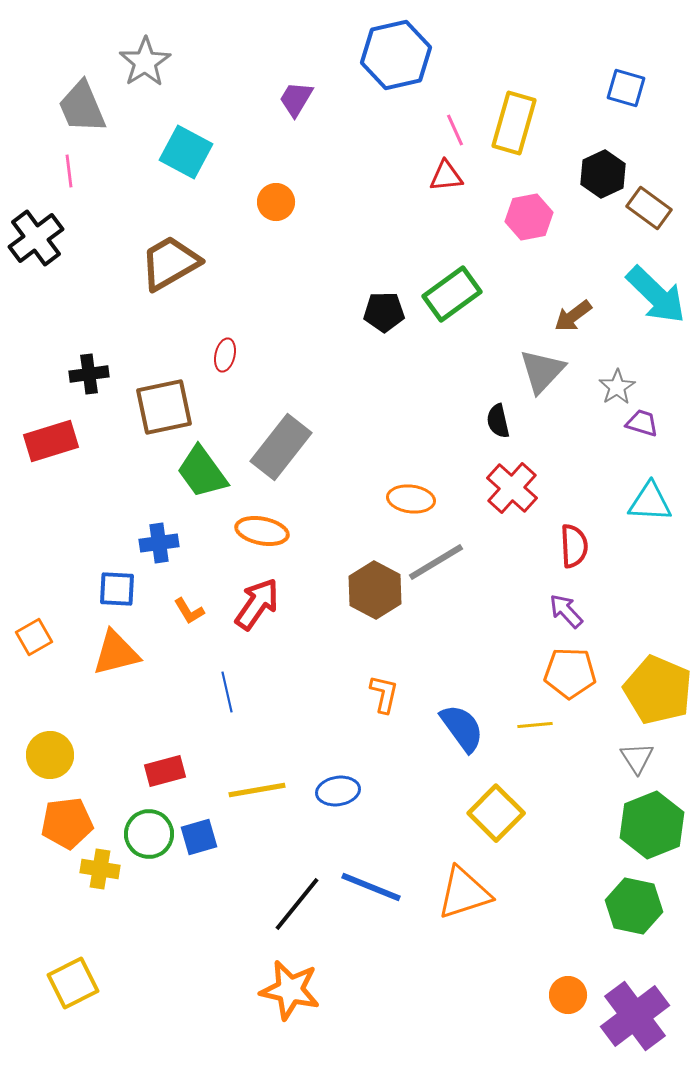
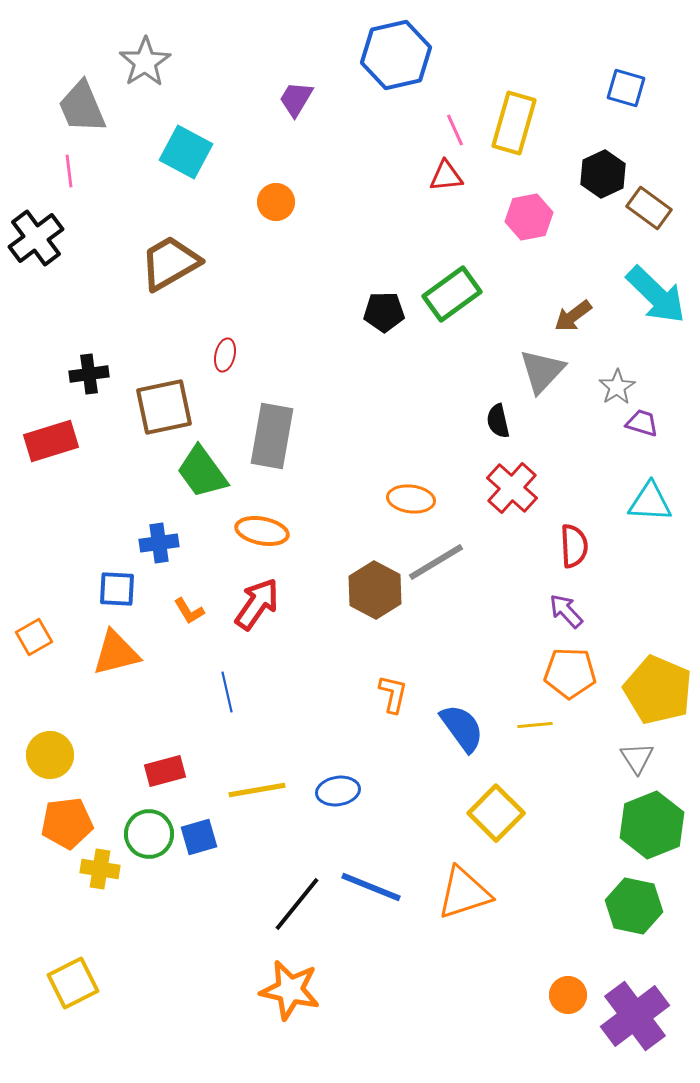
gray rectangle at (281, 447): moved 9 px left, 11 px up; rotated 28 degrees counterclockwise
orange L-shape at (384, 694): moved 9 px right
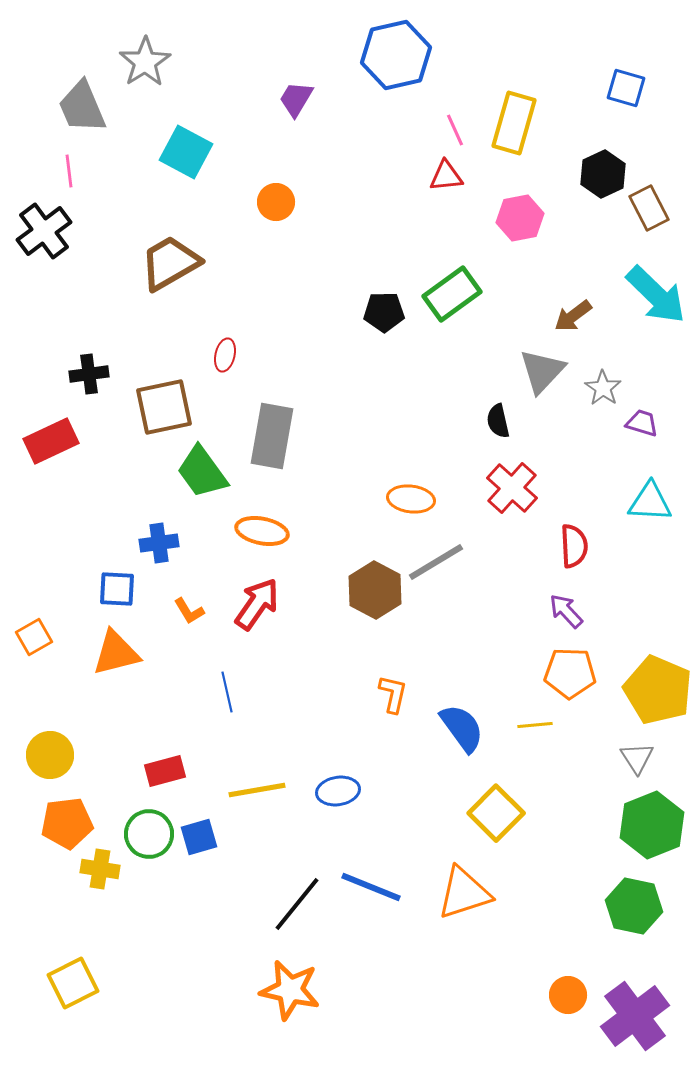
brown rectangle at (649, 208): rotated 27 degrees clockwise
pink hexagon at (529, 217): moved 9 px left, 1 px down
black cross at (36, 238): moved 8 px right, 7 px up
gray star at (617, 387): moved 14 px left, 1 px down; rotated 6 degrees counterclockwise
red rectangle at (51, 441): rotated 8 degrees counterclockwise
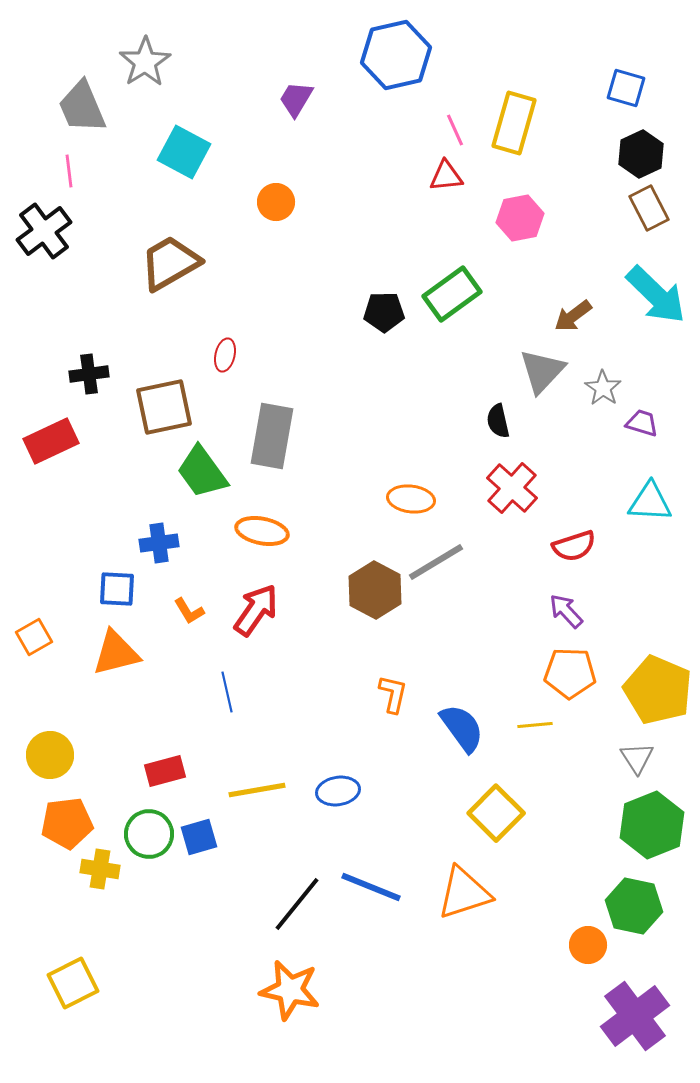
cyan square at (186, 152): moved 2 px left
black hexagon at (603, 174): moved 38 px right, 20 px up
red semicircle at (574, 546): rotated 75 degrees clockwise
red arrow at (257, 604): moved 1 px left, 6 px down
orange circle at (568, 995): moved 20 px right, 50 px up
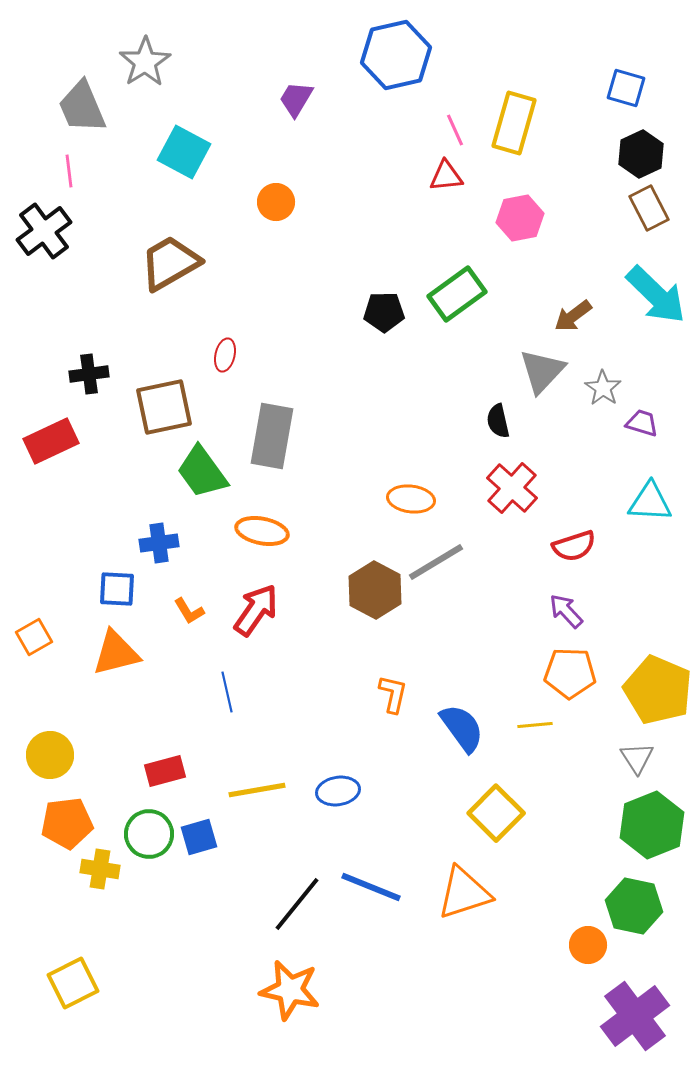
green rectangle at (452, 294): moved 5 px right
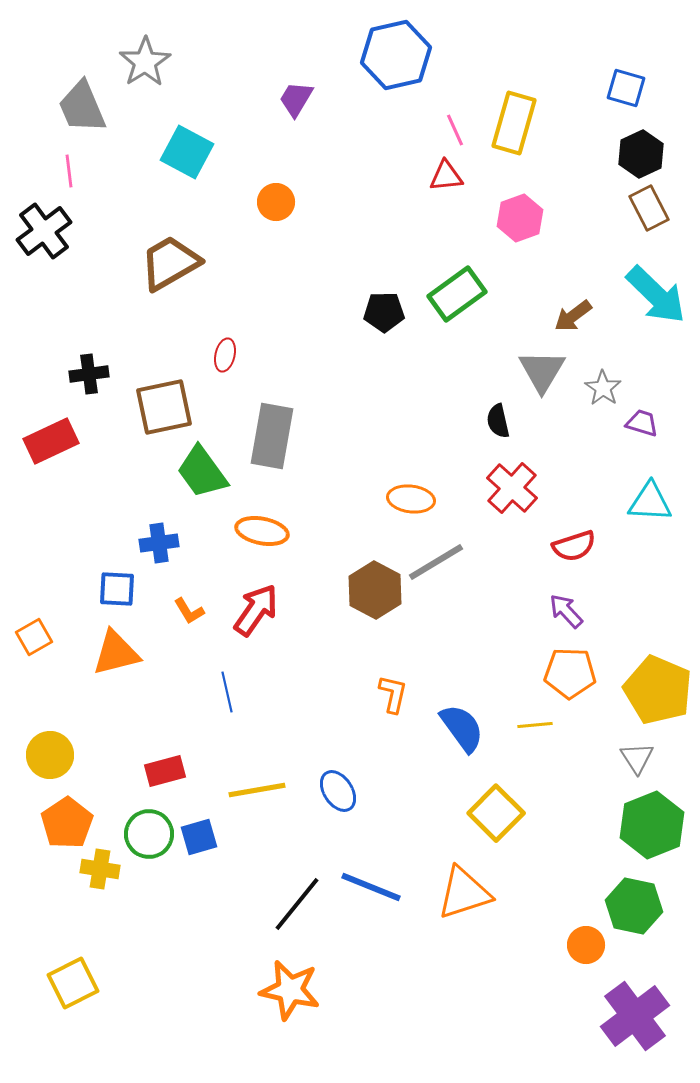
cyan square at (184, 152): moved 3 px right
pink hexagon at (520, 218): rotated 9 degrees counterclockwise
gray triangle at (542, 371): rotated 12 degrees counterclockwise
blue ellipse at (338, 791): rotated 66 degrees clockwise
orange pentagon at (67, 823): rotated 27 degrees counterclockwise
orange circle at (588, 945): moved 2 px left
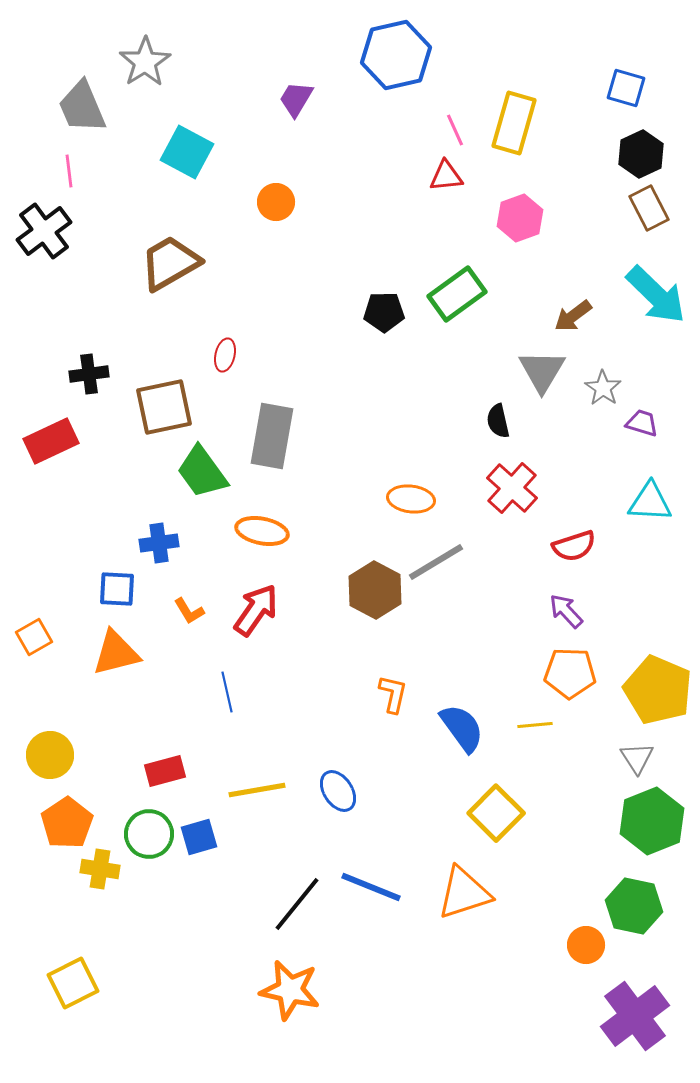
green hexagon at (652, 825): moved 4 px up
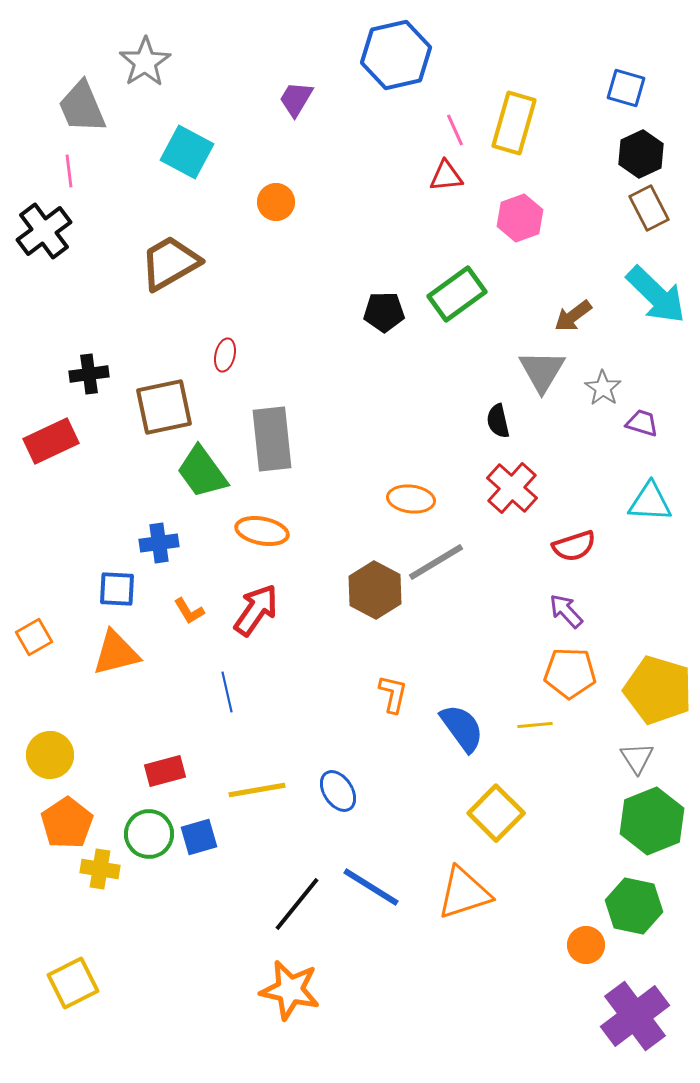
gray rectangle at (272, 436): moved 3 px down; rotated 16 degrees counterclockwise
yellow pentagon at (658, 690): rotated 6 degrees counterclockwise
blue line at (371, 887): rotated 10 degrees clockwise
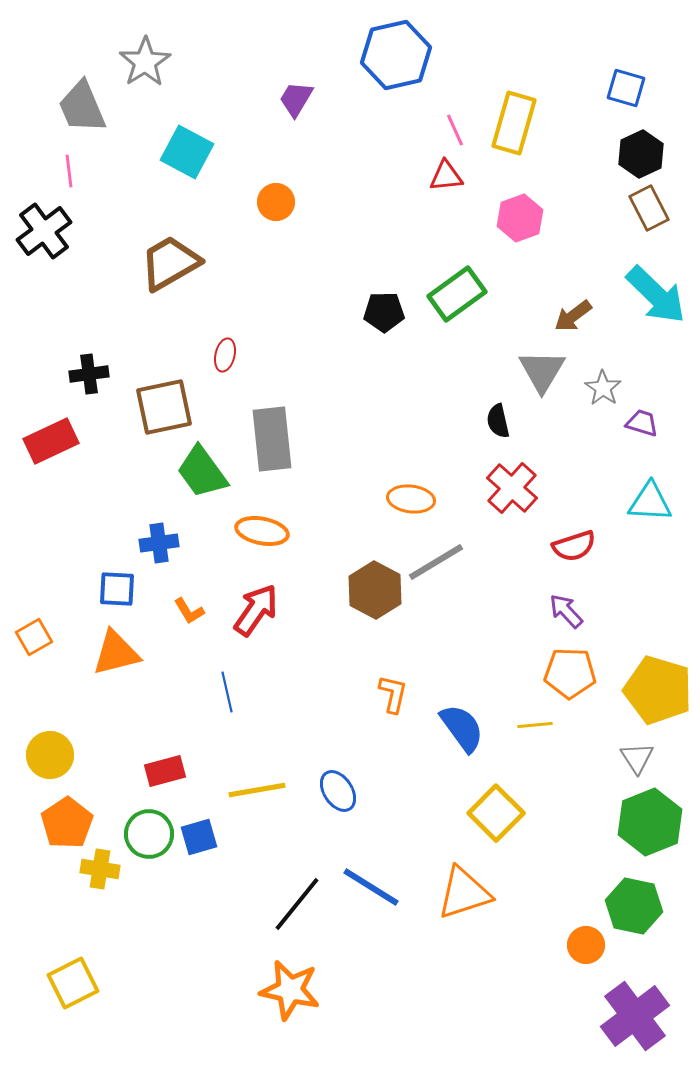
green hexagon at (652, 821): moved 2 px left, 1 px down
